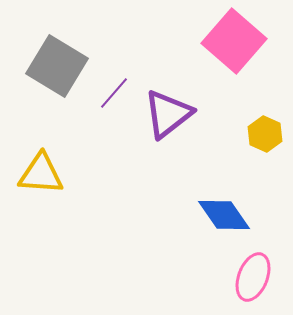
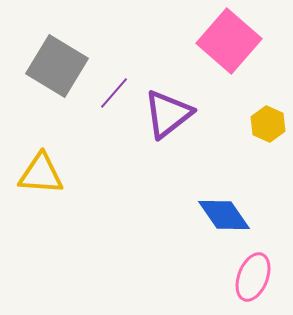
pink square: moved 5 px left
yellow hexagon: moved 3 px right, 10 px up
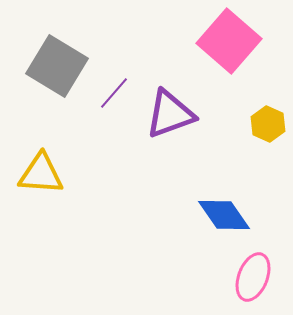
purple triangle: moved 2 px right; rotated 18 degrees clockwise
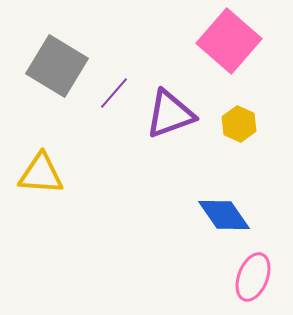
yellow hexagon: moved 29 px left
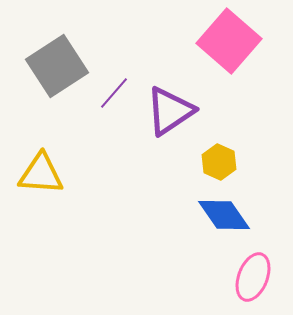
gray square: rotated 26 degrees clockwise
purple triangle: moved 3 px up; rotated 14 degrees counterclockwise
yellow hexagon: moved 20 px left, 38 px down
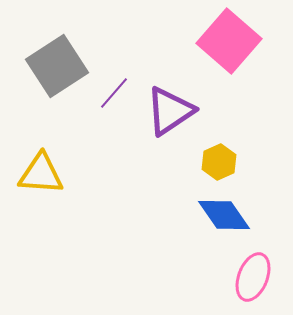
yellow hexagon: rotated 12 degrees clockwise
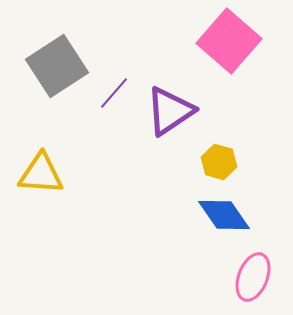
yellow hexagon: rotated 20 degrees counterclockwise
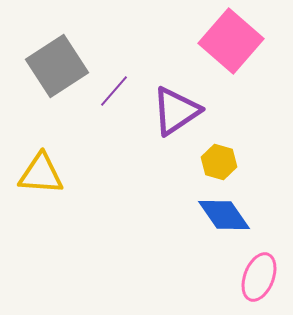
pink square: moved 2 px right
purple line: moved 2 px up
purple triangle: moved 6 px right
pink ellipse: moved 6 px right
